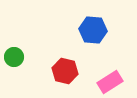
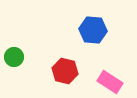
pink rectangle: rotated 65 degrees clockwise
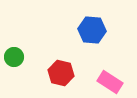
blue hexagon: moved 1 px left
red hexagon: moved 4 px left, 2 px down
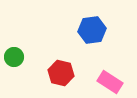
blue hexagon: rotated 12 degrees counterclockwise
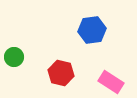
pink rectangle: moved 1 px right
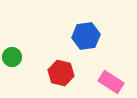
blue hexagon: moved 6 px left, 6 px down
green circle: moved 2 px left
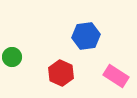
red hexagon: rotated 10 degrees clockwise
pink rectangle: moved 5 px right, 6 px up
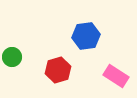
red hexagon: moved 3 px left, 3 px up; rotated 20 degrees clockwise
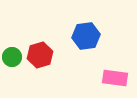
red hexagon: moved 18 px left, 15 px up
pink rectangle: moved 1 px left, 2 px down; rotated 25 degrees counterclockwise
